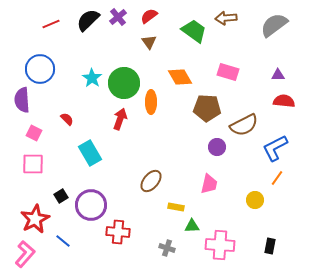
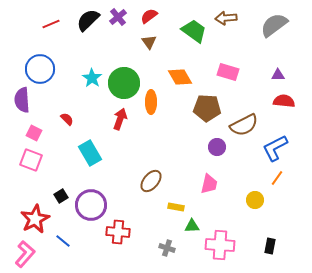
pink square at (33, 164): moved 2 px left, 4 px up; rotated 20 degrees clockwise
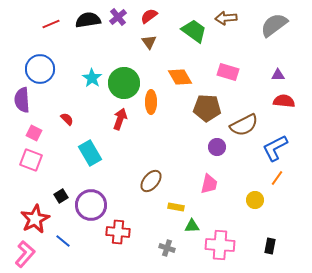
black semicircle at (88, 20): rotated 35 degrees clockwise
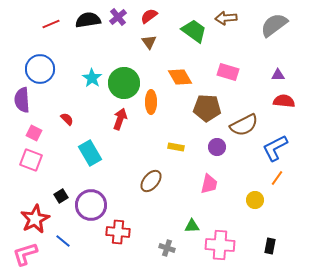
yellow rectangle at (176, 207): moved 60 px up
pink L-shape at (25, 254): rotated 148 degrees counterclockwise
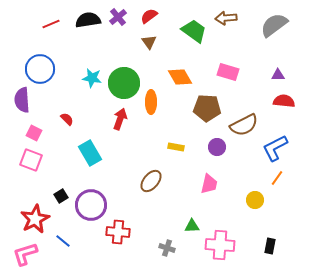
cyan star at (92, 78): rotated 24 degrees counterclockwise
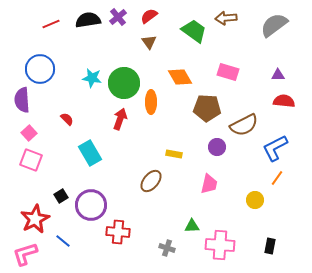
pink square at (34, 133): moved 5 px left; rotated 21 degrees clockwise
yellow rectangle at (176, 147): moved 2 px left, 7 px down
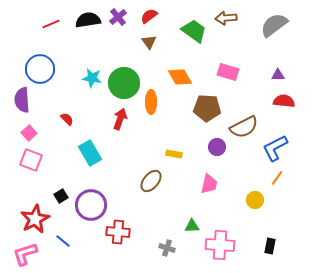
brown semicircle at (244, 125): moved 2 px down
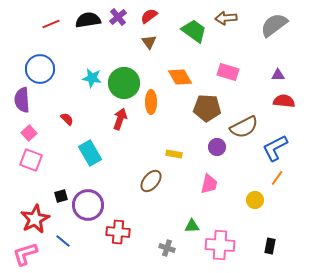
black square at (61, 196): rotated 16 degrees clockwise
purple circle at (91, 205): moved 3 px left
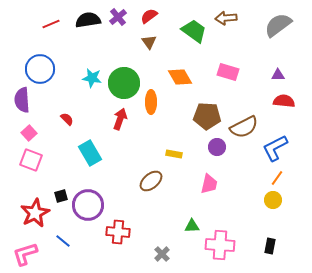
gray semicircle at (274, 25): moved 4 px right
brown pentagon at (207, 108): moved 8 px down
brown ellipse at (151, 181): rotated 10 degrees clockwise
yellow circle at (255, 200): moved 18 px right
red star at (35, 219): moved 6 px up
gray cross at (167, 248): moved 5 px left, 6 px down; rotated 28 degrees clockwise
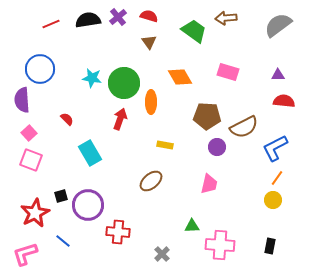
red semicircle at (149, 16): rotated 54 degrees clockwise
yellow rectangle at (174, 154): moved 9 px left, 9 px up
